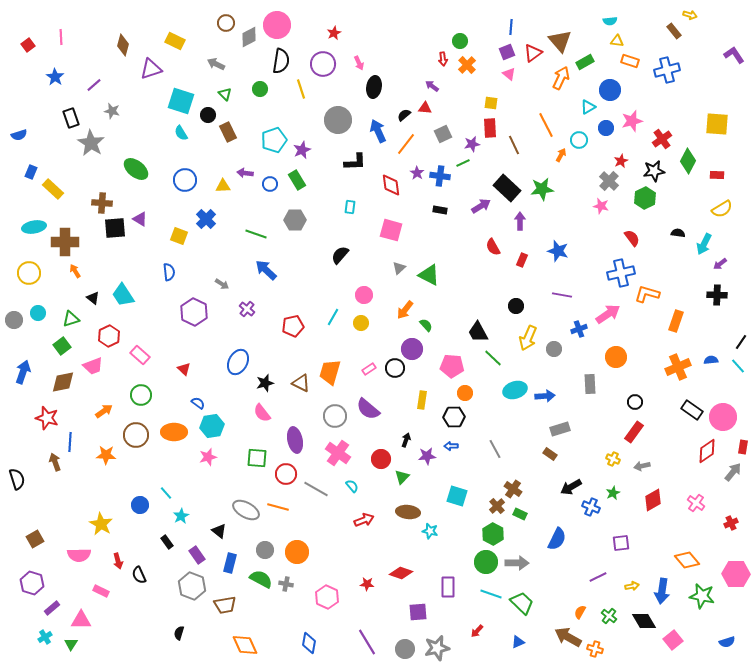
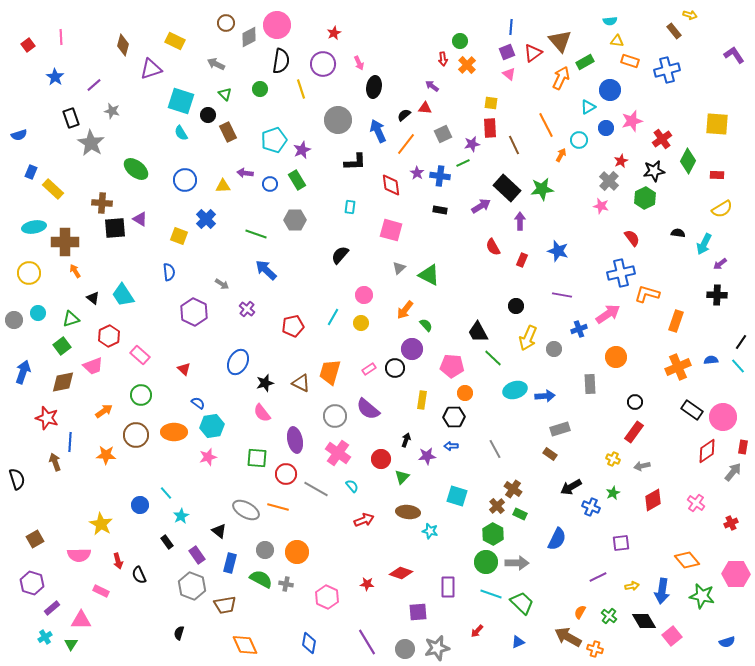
pink square at (673, 640): moved 1 px left, 4 px up
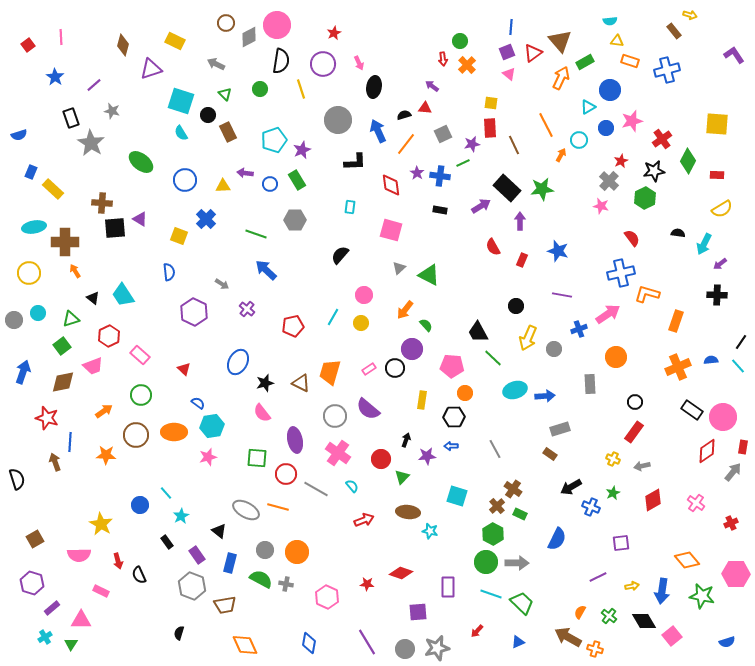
black semicircle at (404, 115): rotated 24 degrees clockwise
green ellipse at (136, 169): moved 5 px right, 7 px up
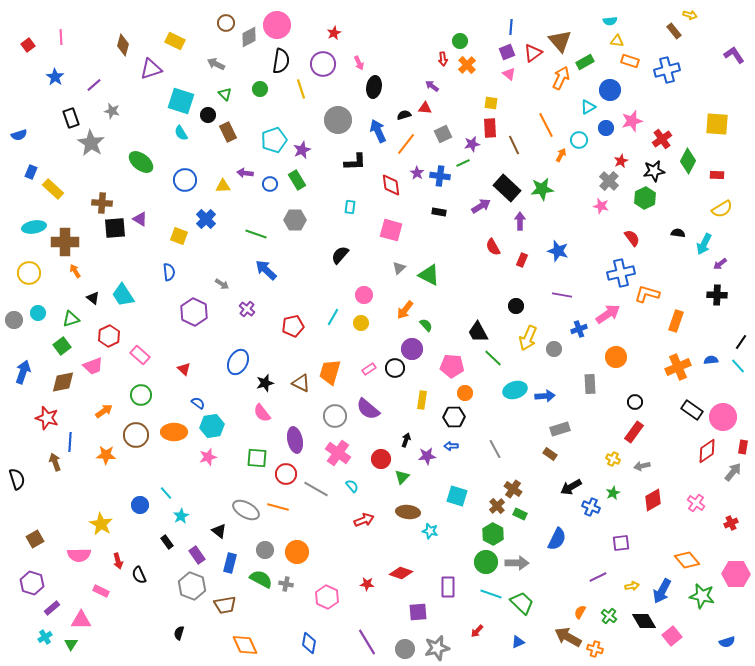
black rectangle at (440, 210): moved 1 px left, 2 px down
blue arrow at (662, 591): rotated 20 degrees clockwise
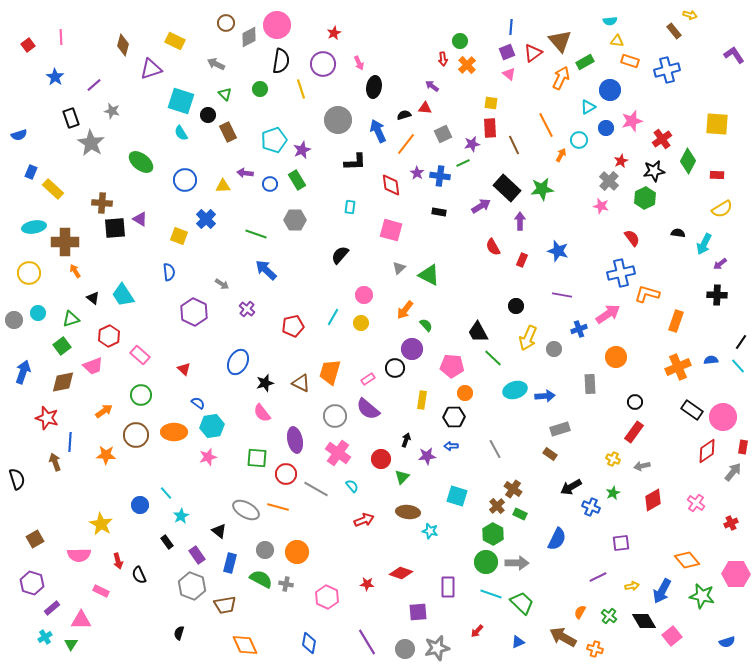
pink rectangle at (369, 369): moved 1 px left, 10 px down
brown arrow at (568, 637): moved 5 px left
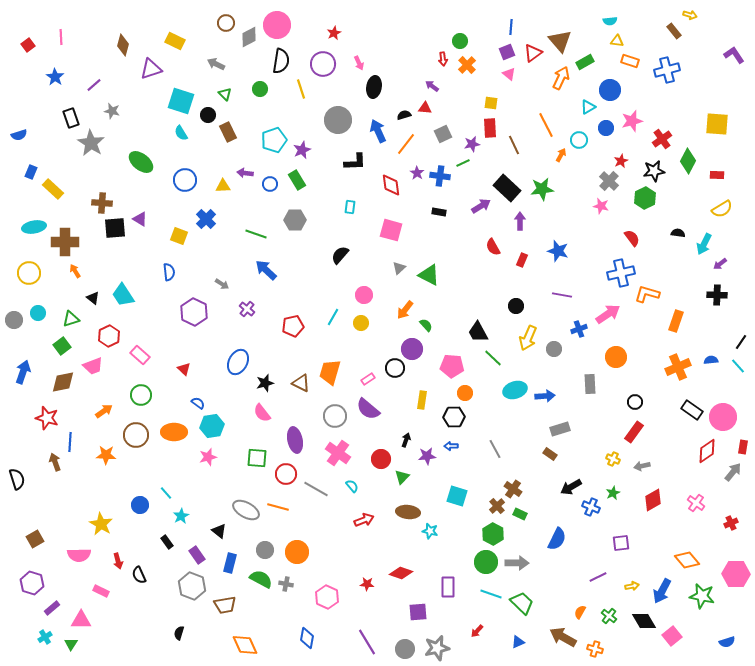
blue diamond at (309, 643): moved 2 px left, 5 px up
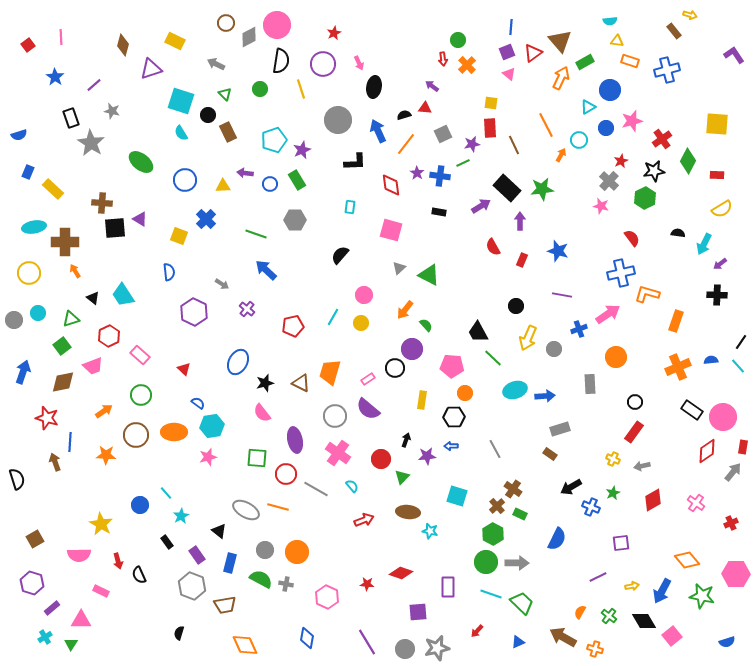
green circle at (460, 41): moved 2 px left, 1 px up
blue rectangle at (31, 172): moved 3 px left
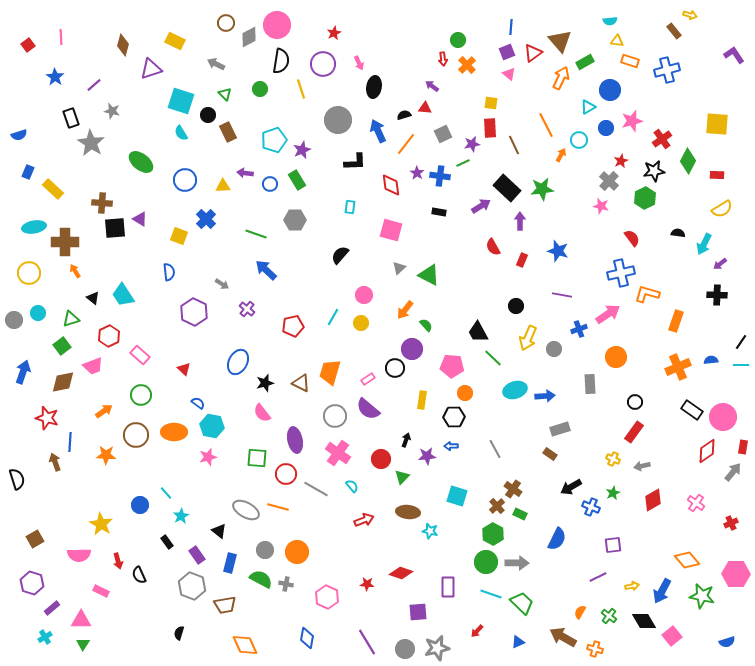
cyan line at (738, 366): moved 3 px right, 1 px up; rotated 49 degrees counterclockwise
cyan hexagon at (212, 426): rotated 20 degrees clockwise
purple square at (621, 543): moved 8 px left, 2 px down
green triangle at (71, 644): moved 12 px right
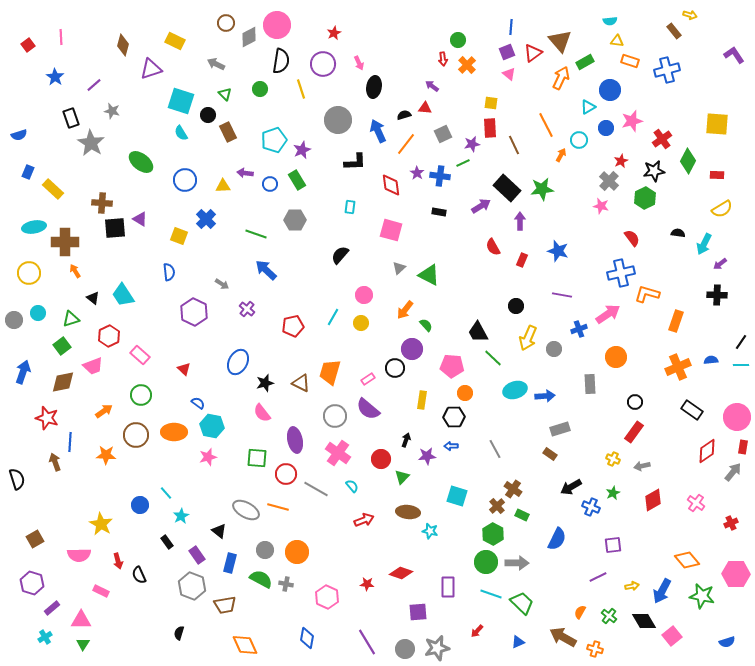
pink circle at (723, 417): moved 14 px right
green rectangle at (520, 514): moved 2 px right, 1 px down
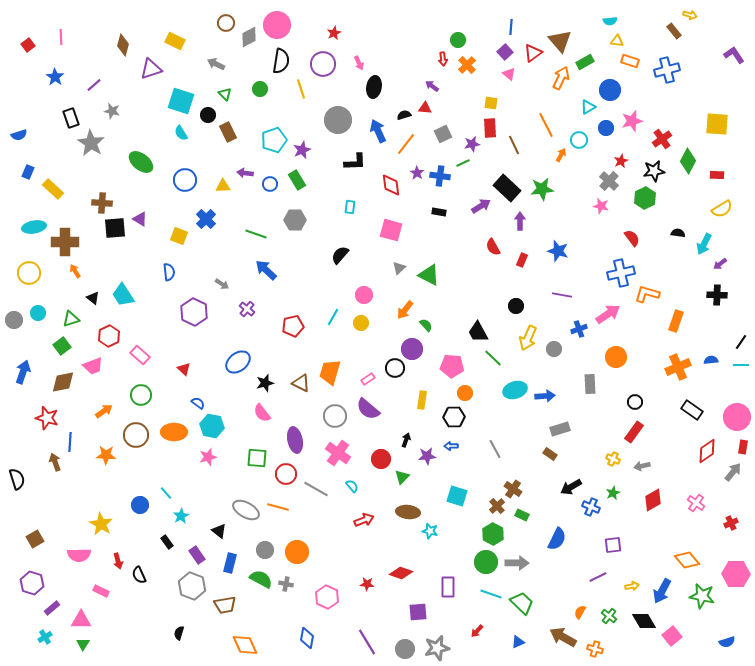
purple square at (507, 52): moved 2 px left; rotated 21 degrees counterclockwise
blue ellipse at (238, 362): rotated 25 degrees clockwise
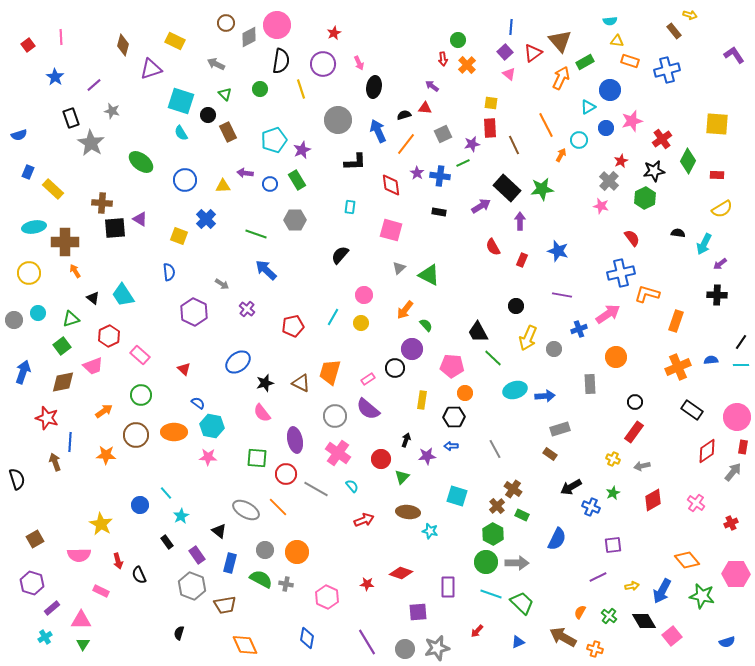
pink star at (208, 457): rotated 18 degrees clockwise
orange line at (278, 507): rotated 30 degrees clockwise
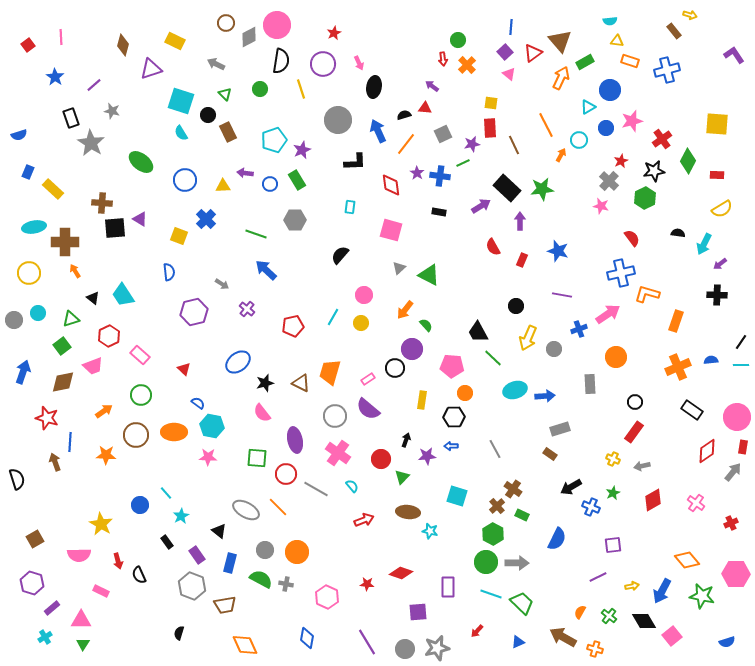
purple hexagon at (194, 312): rotated 20 degrees clockwise
